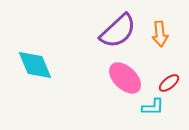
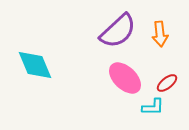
red ellipse: moved 2 px left
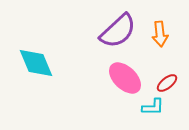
cyan diamond: moved 1 px right, 2 px up
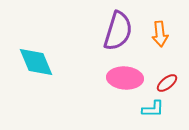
purple semicircle: rotated 30 degrees counterclockwise
cyan diamond: moved 1 px up
pink ellipse: rotated 40 degrees counterclockwise
cyan L-shape: moved 2 px down
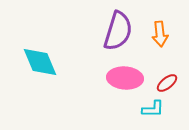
cyan diamond: moved 4 px right
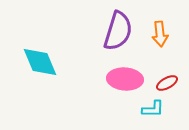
pink ellipse: moved 1 px down
red ellipse: rotated 10 degrees clockwise
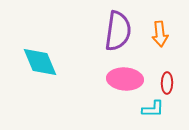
purple semicircle: rotated 9 degrees counterclockwise
red ellipse: rotated 60 degrees counterclockwise
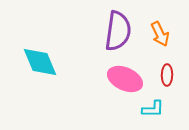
orange arrow: rotated 20 degrees counterclockwise
pink ellipse: rotated 20 degrees clockwise
red ellipse: moved 8 px up
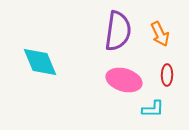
pink ellipse: moved 1 px left, 1 px down; rotated 8 degrees counterclockwise
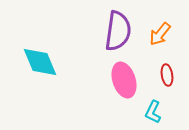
orange arrow: rotated 65 degrees clockwise
red ellipse: rotated 10 degrees counterclockwise
pink ellipse: rotated 56 degrees clockwise
cyan L-shape: moved 3 px down; rotated 115 degrees clockwise
